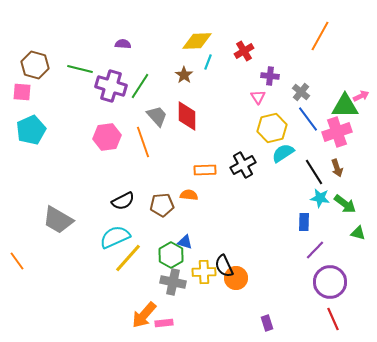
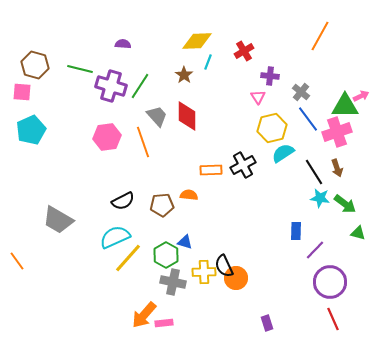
orange rectangle at (205, 170): moved 6 px right
blue rectangle at (304, 222): moved 8 px left, 9 px down
green hexagon at (171, 255): moved 5 px left
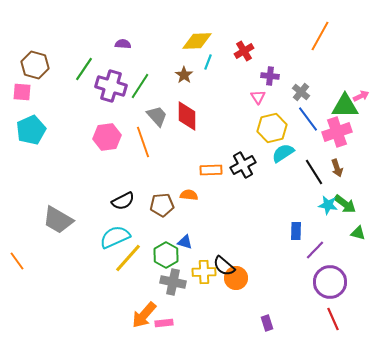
green line at (80, 69): moved 4 px right; rotated 70 degrees counterclockwise
cyan star at (320, 198): moved 8 px right, 7 px down
black semicircle at (224, 266): rotated 25 degrees counterclockwise
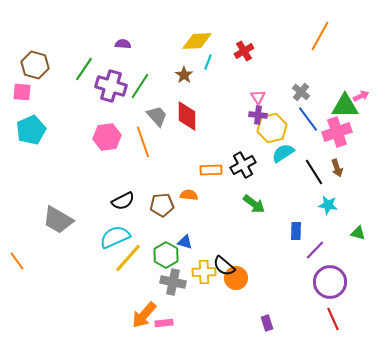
purple cross at (270, 76): moved 12 px left, 39 px down
green arrow at (345, 204): moved 91 px left
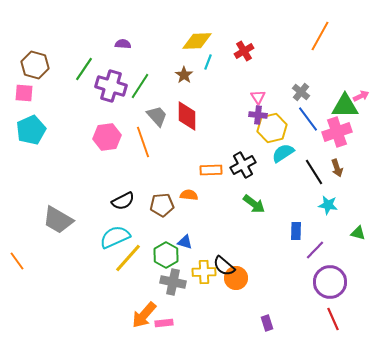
pink square at (22, 92): moved 2 px right, 1 px down
